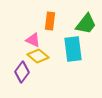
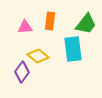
pink triangle: moved 8 px left, 13 px up; rotated 28 degrees counterclockwise
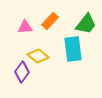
orange rectangle: rotated 36 degrees clockwise
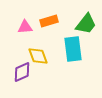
orange rectangle: moved 1 px left; rotated 30 degrees clockwise
yellow diamond: rotated 30 degrees clockwise
purple diamond: rotated 30 degrees clockwise
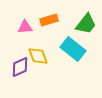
orange rectangle: moved 1 px up
cyan rectangle: rotated 45 degrees counterclockwise
purple diamond: moved 2 px left, 5 px up
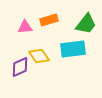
cyan rectangle: rotated 45 degrees counterclockwise
yellow diamond: moved 1 px right; rotated 15 degrees counterclockwise
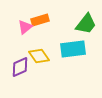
orange rectangle: moved 9 px left
pink triangle: rotated 35 degrees counterclockwise
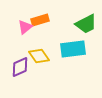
green trapezoid: rotated 25 degrees clockwise
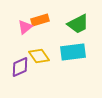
green trapezoid: moved 8 px left
cyan rectangle: moved 3 px down
